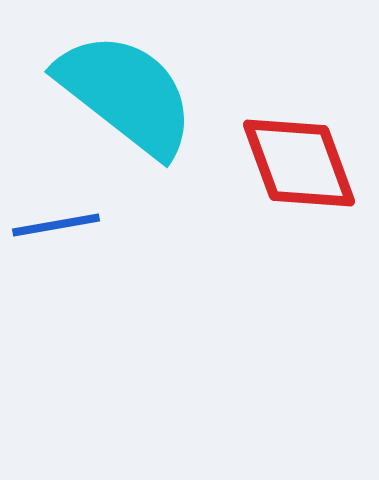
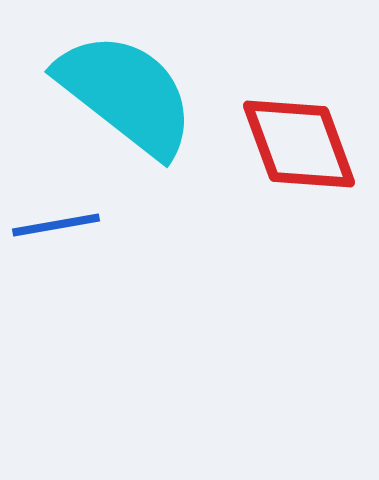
red diamond: moved 19 px up
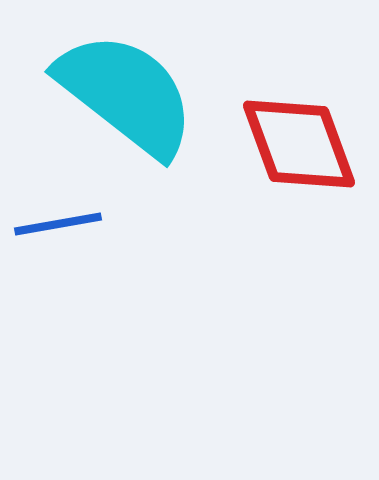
blue line: moved 2 px right, 1 px up
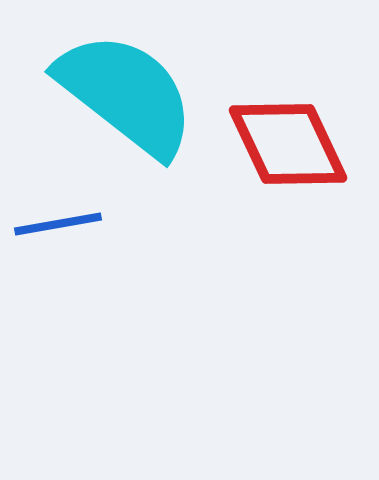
red diamond: moved 11 px left; rotated 5 degrees counterclockwise
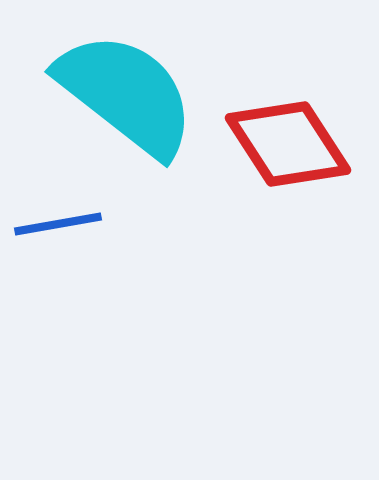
red diamond: rotated 8 degrees counterclockwise
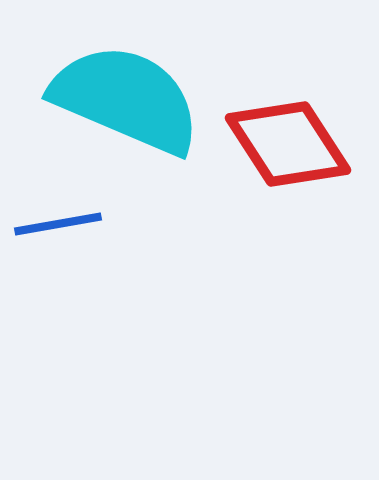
cyan semicircle: moved 5 px down; rotated 15 degrees counterclockwise
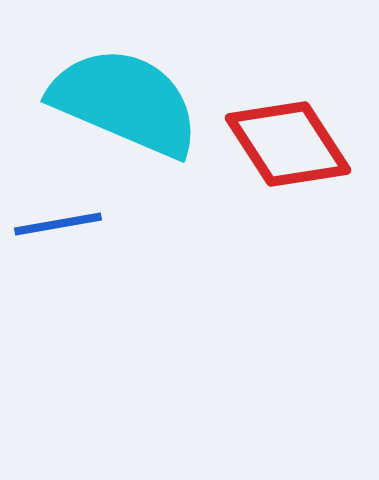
cyan semicircle: moved 1 px left, 3 px down
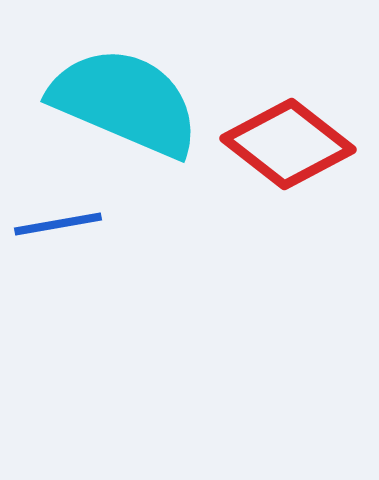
red diamond: rotated 19 degrees counterclockwise
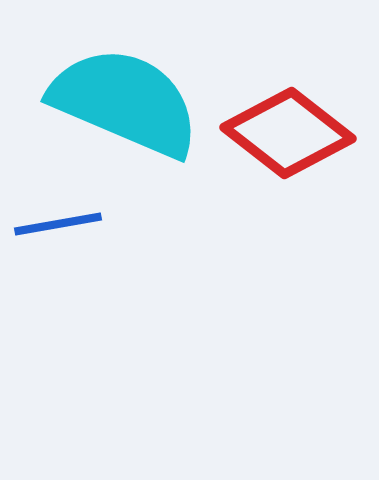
red diamond: moved 11 px up
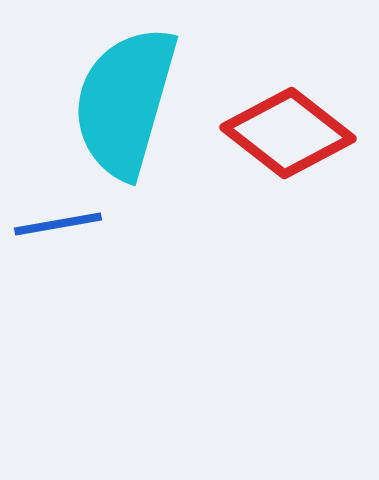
cyan semicircle: rotated 97 degrees counterclockwise
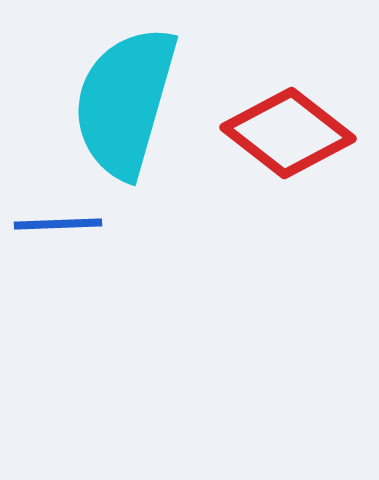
blue line: rotated 8 degrees clockwise
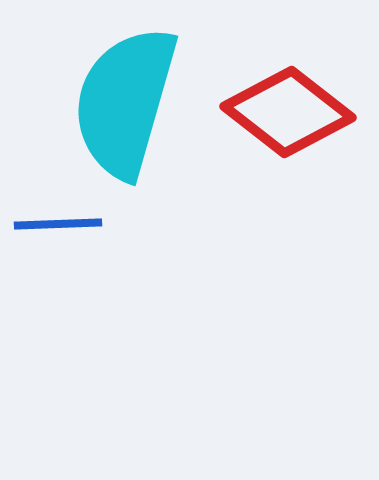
red diamond: moved 21 px up
